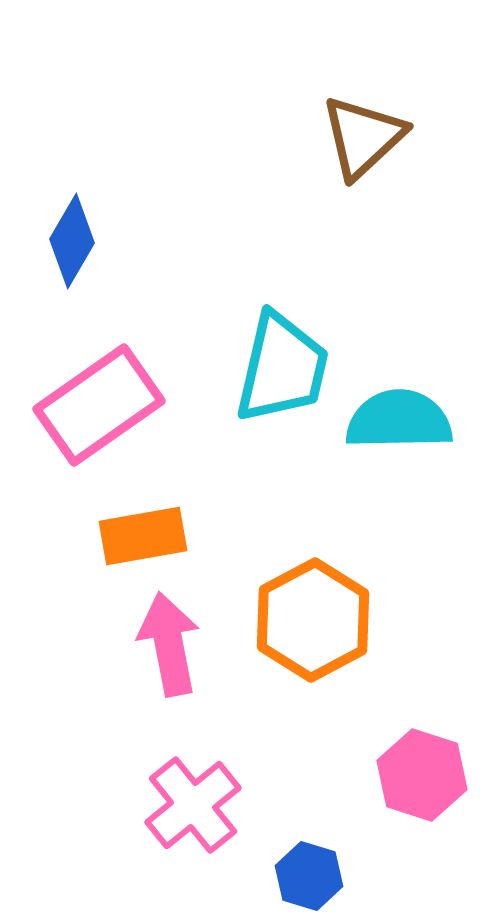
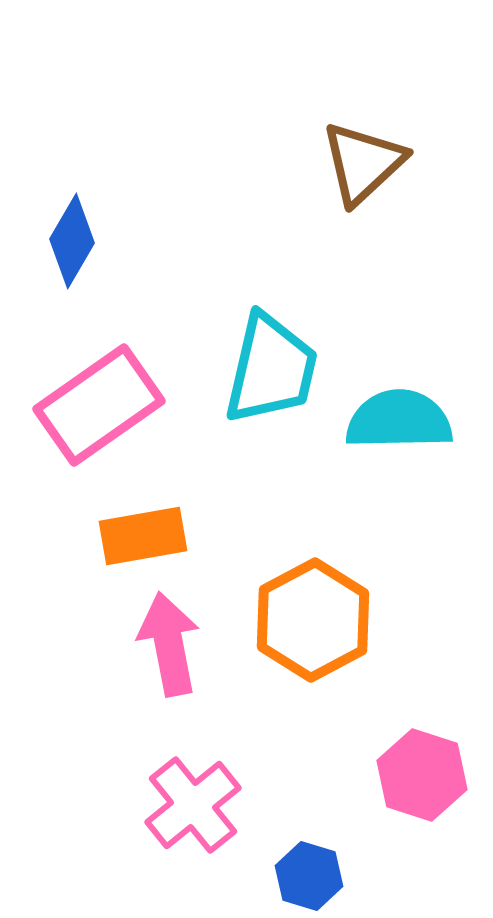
brown triangle: moved 26 px down
cyan trapezoid: moved 11 px left, 1 px down
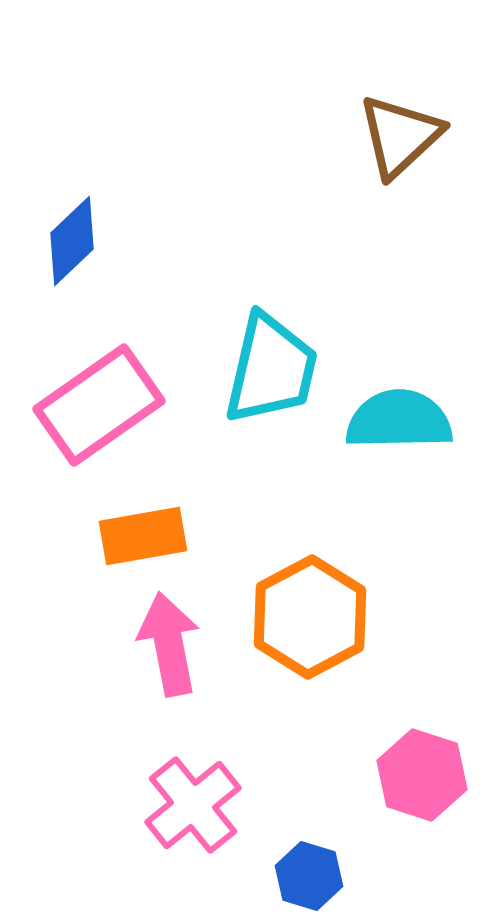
brown triangle: moved 37 px right, 27 px up
blue diamond: rotated 16 degrees clockwise
orange hexagon: moved 3 px left, 3 px up
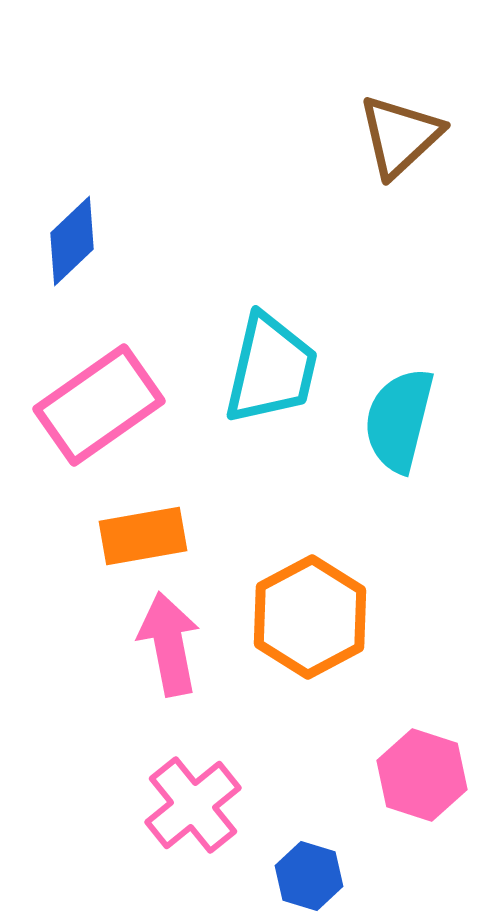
cyan semicircle: rotated 75 degrees counterclockwise
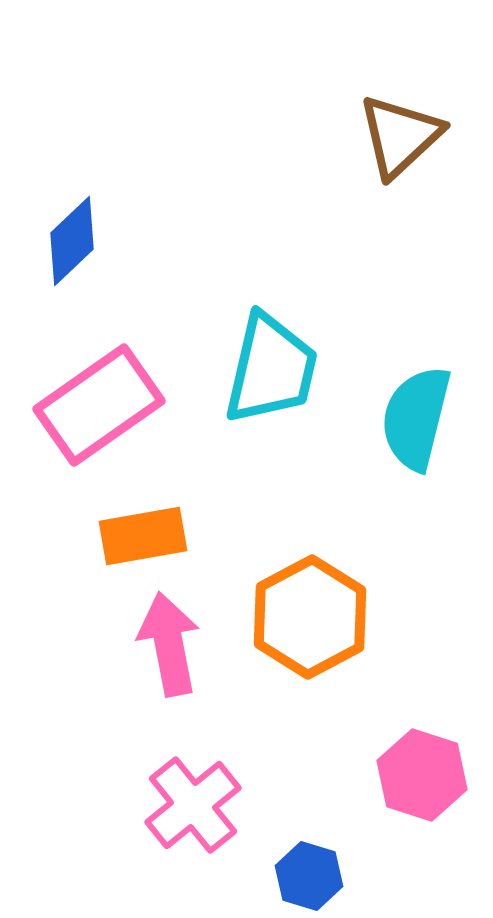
cyan semicircle: moved 17 px right, 2 px up
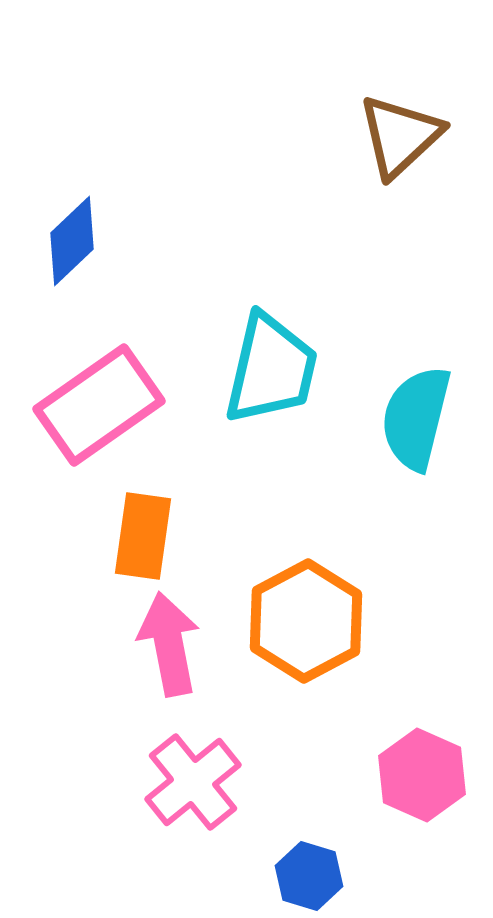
orange rectangle: rotated 72 degrees counterclockwise
orange hexagon: moved 4 px left, 4 px down
pink hexagon: rotated 6 degrees clockwise
pink cross: moved 23 px up
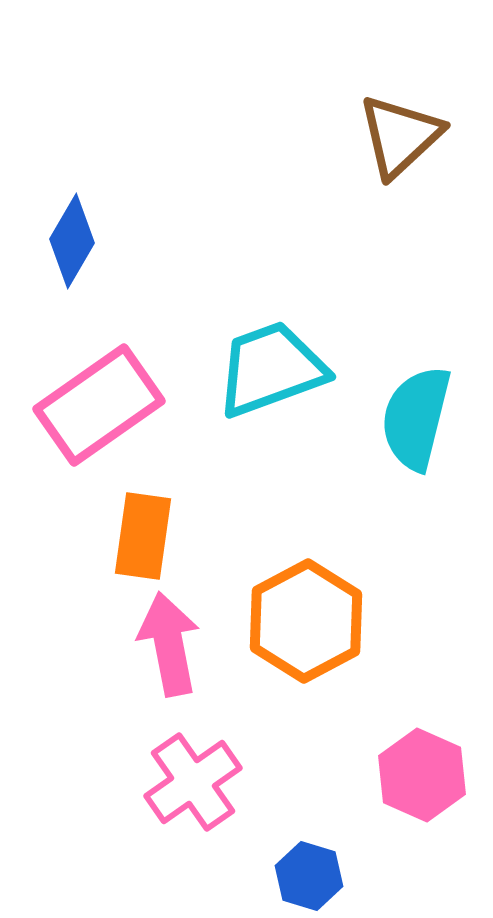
blue diamond: rotated 16 degrees counterclockwise
cyan trapezoid: rotated 123 degrees counterclockwise
pink cross: rotated 4 degrees clockwise
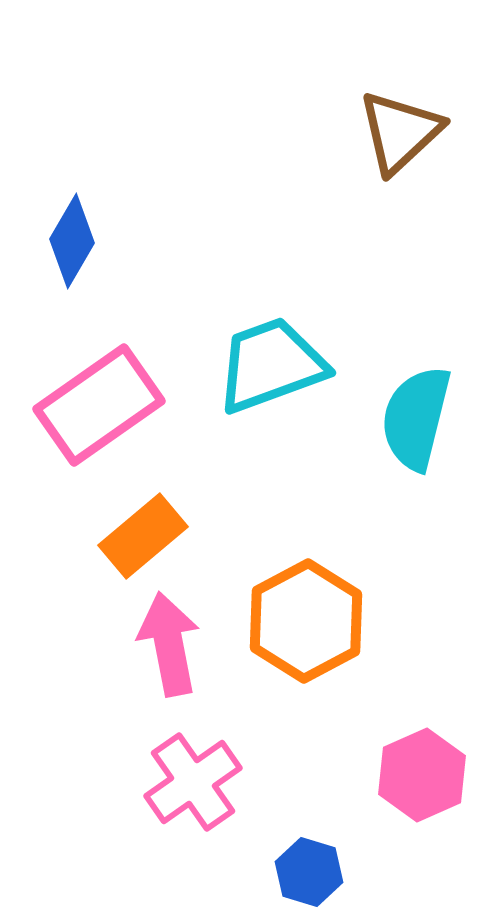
brown triangle: moved 4 px up
cyan trapezoid: moved 4 px up
orange rectangle: rotated 42 degrees clockwise
pink hexagon: rotated 12 degrees clockwise
blue hexagon: moved 4 px up
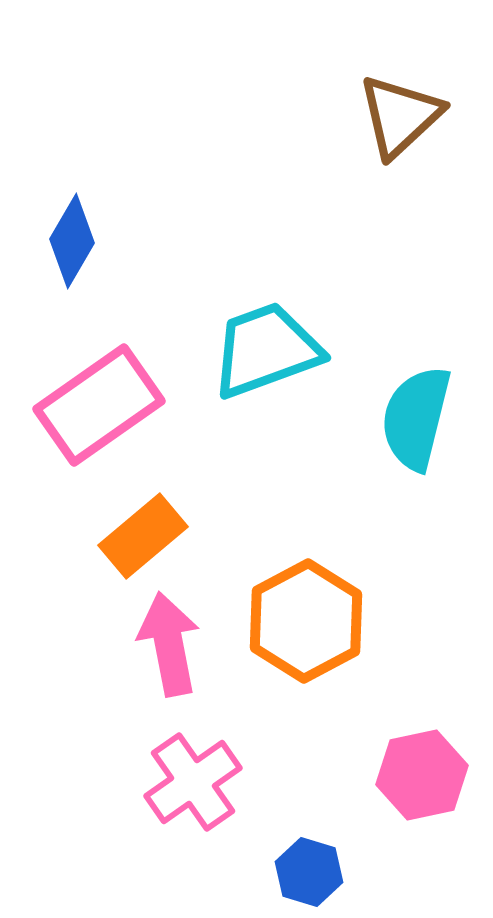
brown triangle: moved 16 px up
cyan trapezoid: moved 5 px left, 15 px up
pink hexagon: rotated 12 degrees clockwise
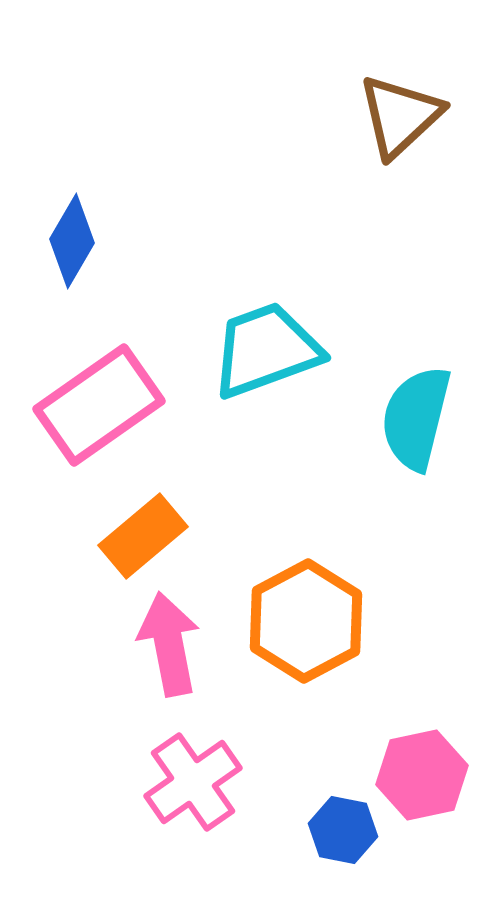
blue hexagon: moved 34 px right, 42 px up; rotated 6 degrees counterclockwise
